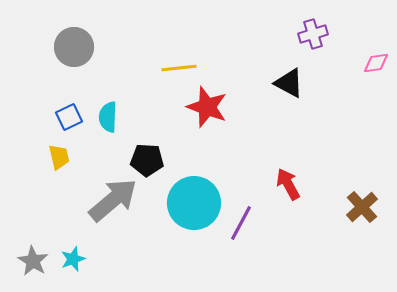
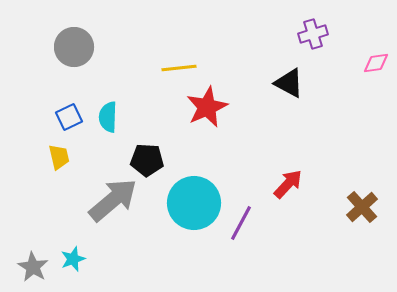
red star: rotated 27 degrees clockwise
red arrow: rotated 72 degrees clockwise
gray star: moved 6 px down
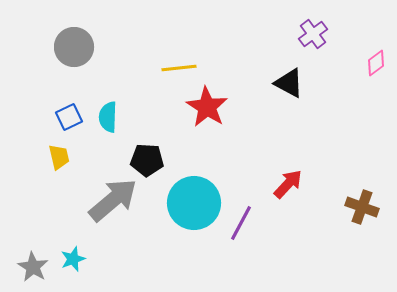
purple cross: rotated 20 degrees counterclockwise
pink diamond: rotated 28 degrees counterclockwise
red star: rotated 15 degrees counterclockwise
brown cross: rotated 28 degrees counterclockwise
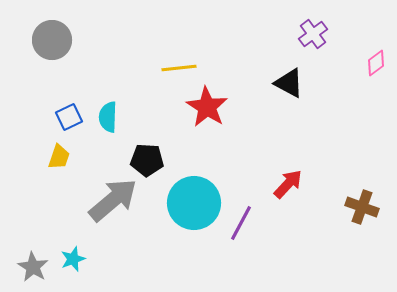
gray circle: moved 22 px left, 7 px up
yellow trapezoid: rotated 32 degrees clockwise
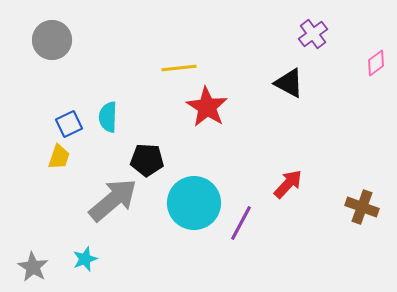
blue square: moved 7 px down
cyan star: moved 12 px right
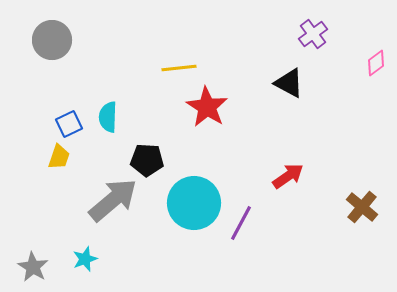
red arrow: moved 8 px up; rotated 12 degrees clockwise
brown cross: rotated 20 degrees clockwise
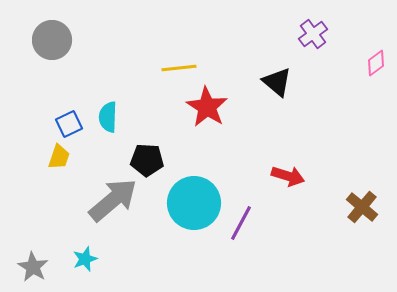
black triangle: moved 12 px left, 1 px up; rotated 12 degrees clockwise
red arrow: rotated 52 degrees clockwise
